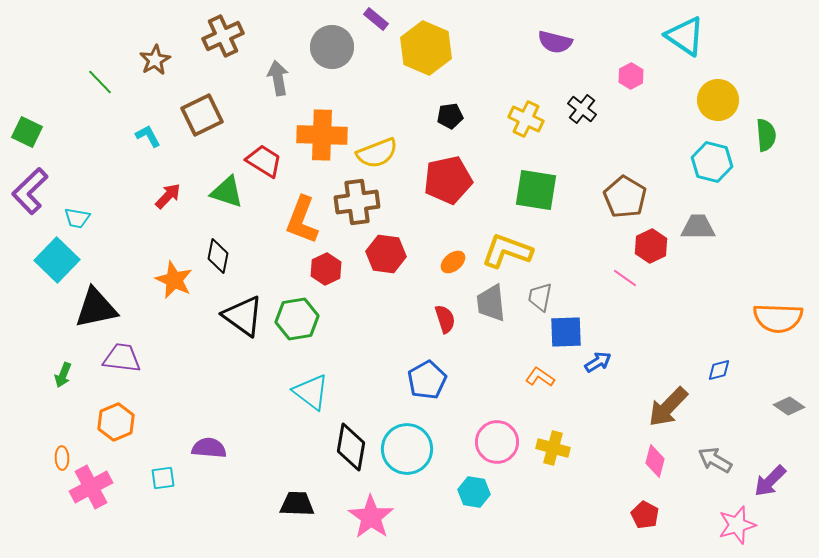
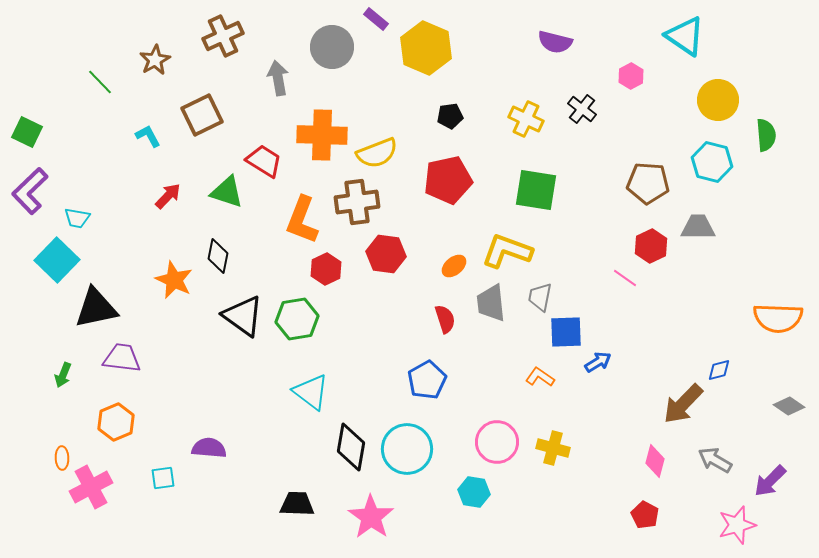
brown pentagon at (625, 197): moved 23 px right, 14 px up; rotated 27 degrees counterclockwise
orange ellipse at (453, 262): moved 1 px right, 4 px down
brown arrow at (668, 407): moved 15 px right, 3 px up
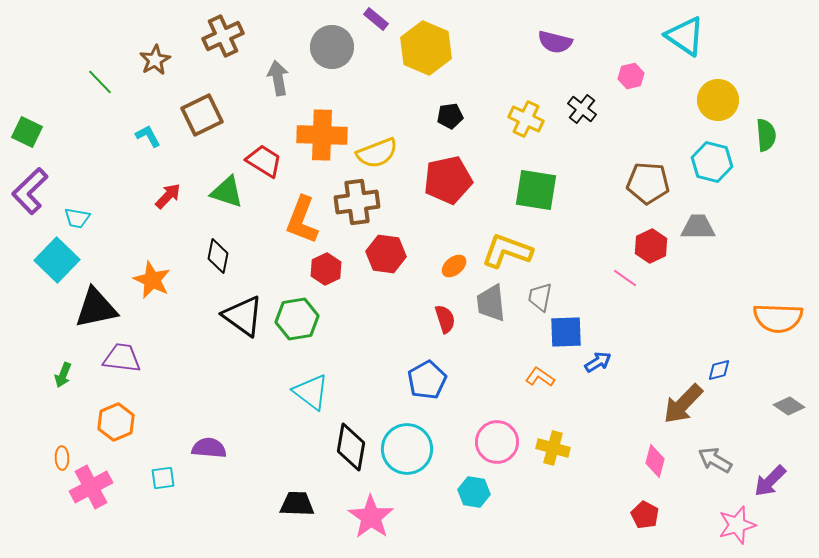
pink hexagon at (631, 76): rotated 15 degrees clockwise
orange star at (174, 280): moved 22 px left
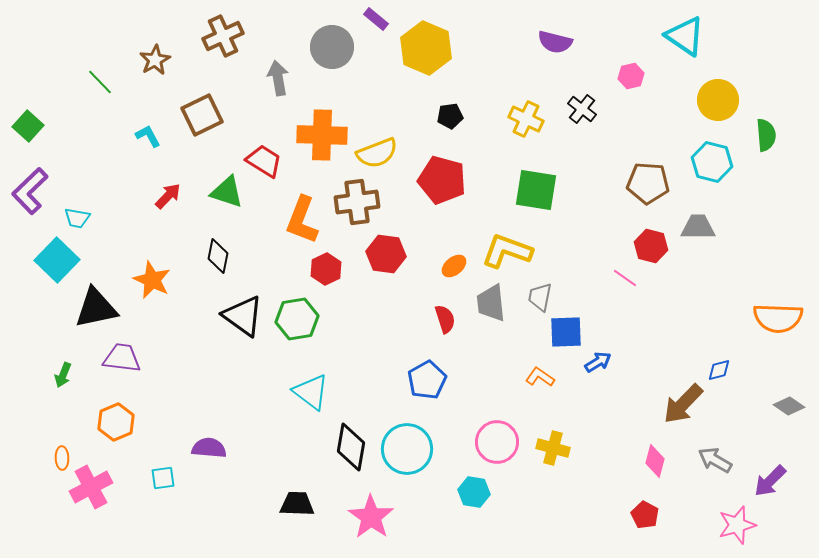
green square at (27, 132): moved 1 px right, 6 px up; rotated 16 degrees clockwise
red pentagon at (448, 180): moved 6 px left; rotated 27 degrees clockwise
red hexagon at (651, 246): rotated 20 degrees counterclockwise
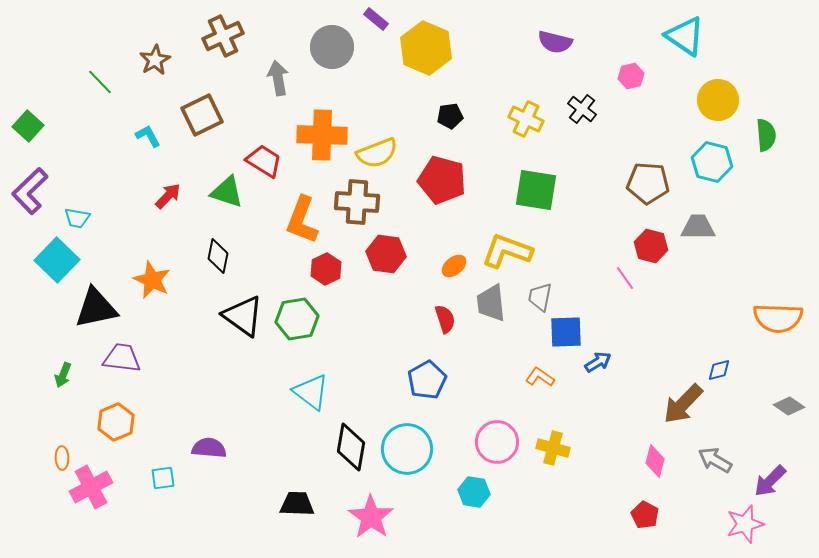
brown cross at (357, 202): rotated 12 degrees clockwise
pink line at (625, 278): rotated 20 degrees clockwise
pink star at (737, 525): moved 8 px right, 1 px up
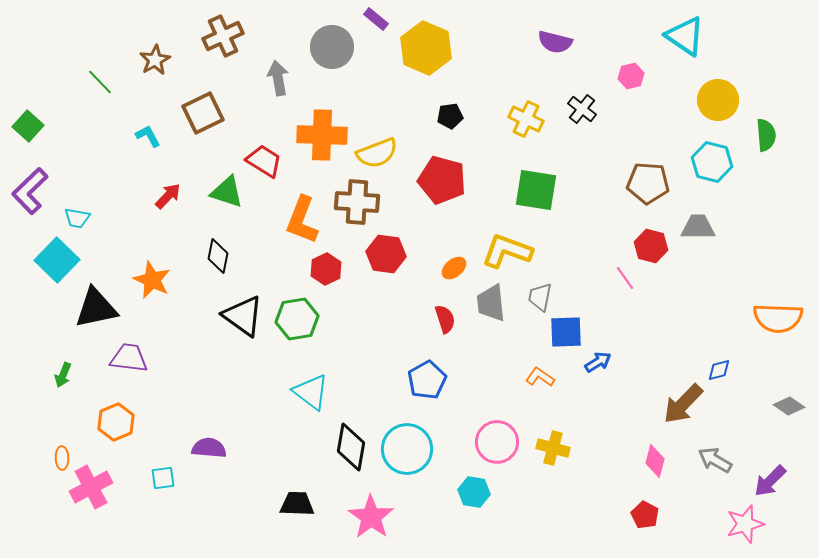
brown square at (202, 115): moved 1 px right, 2 px up
orange ellipse at (454, 266): moved 2 px down
purple trapezoid at (122, 358): moved 7 px right
